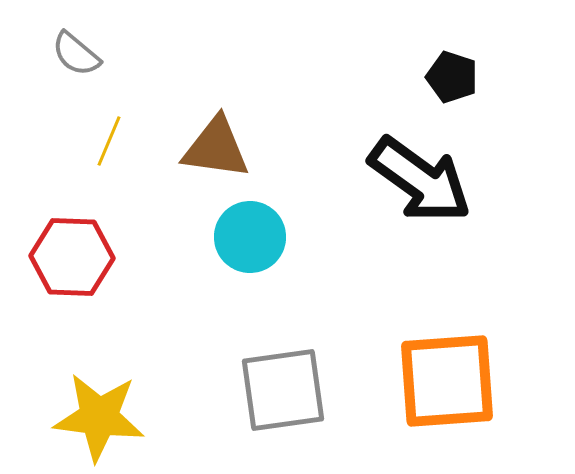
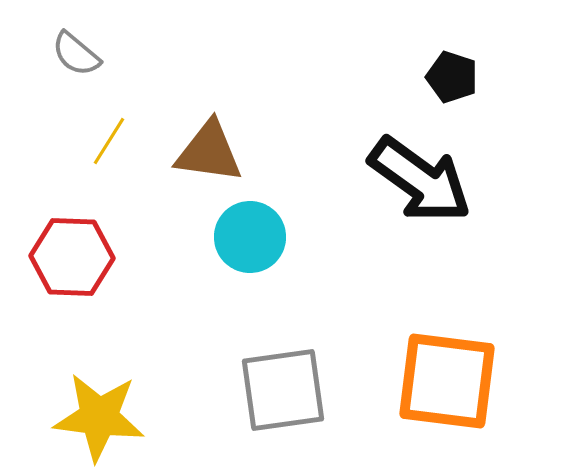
yellow line: rotated 9 degrees clockwise
brown triangle: moved 7 px left, 4 px down
orange square: rotated 11 degrees clockwise
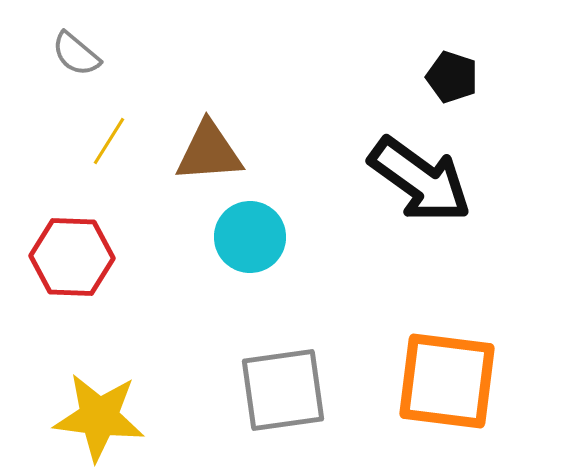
brown triangle: rotated 12 degrees counterclockwise
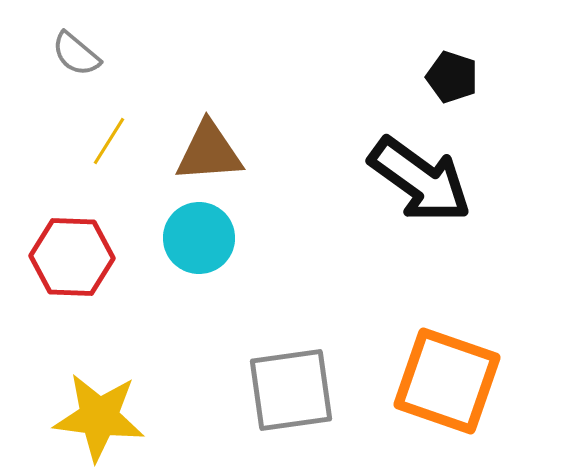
cyan circle: moved 51 px left, 1 px down
orange square: rotated 12 degrees clockwise
gray square: moved 8 px right
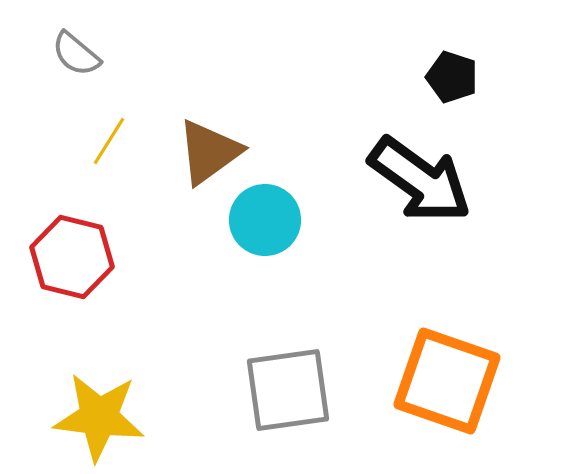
brown triangle: rotated 32 degrees counterclockwise
cyan circle: moved 66 px right, 18 px up
red hexagon: rotated 12 degrees clockwise
gray square: moved 3 px left
